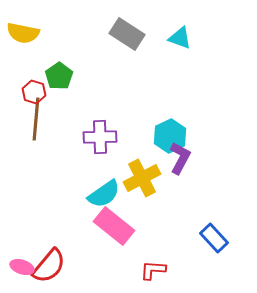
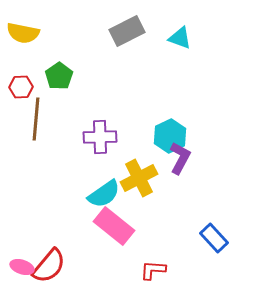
gray rectangle: moved 3 px up; rotated 60 degrees counterclockwise
red hexagon: moved 13 px left, 5 px up; rotated 20 degrees counterclockwise
yellow cross: moved 3 px left
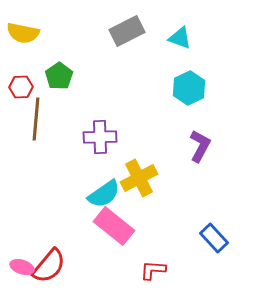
cyan hexagon: moved 19 px right, 48 px up
purple L-shape: moved 20 px right, 12 px up
